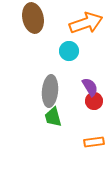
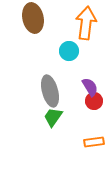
orange arrow: rotated 64 degrees counterclockwise
gray ellipse: rotated 20 degrees counterclockwise
green trapezoid: rotated 50 degrees clockwise
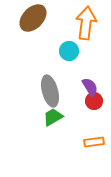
brown ellipse: rotated 56 degrees clockwise
green trapezoid: rotated 25 degrees clockwise
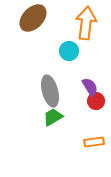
red circle: moved 2 px right
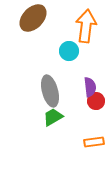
orange arrow: moved 3 px down
purple semicircle: rotated 24 degrees clockwise
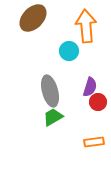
orange arrow: rotated 12 degrees counterclockwise
purple semicircle: rotated 24 degrees clockwise
red circle: moved 2 px right, 1 px down
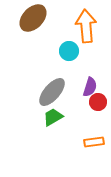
gray ellipse: moved 2 px right, 1 px down; rotated 56 degrees clockwise
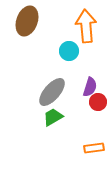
brown ellipse: moved 6 px left, 3 px down; rotated 24 degrees counterclockwise
orange rectangle: moved 6 px down
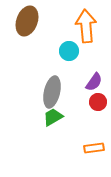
purple semicircle: moved 4 px right, 5 px up; rotated 18 degrees clockwise
gray ellipse: rotated 28 degrees counterclockwise
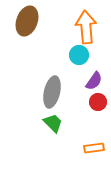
orange arrow: moved 1 px down
cyan circle: moved 10 px right, 4 px down
purple semicircle: moved 1 px up
green trapezoid: moved 6 px down; rotated 75 degrees clockwise
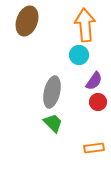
orange arrow: moved 1 px left, 2 px up
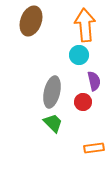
brown ellipse: moved 4 px right
purple semicircle: rotated 48 degrees counterclockwise
red circle: moved 15 px left
